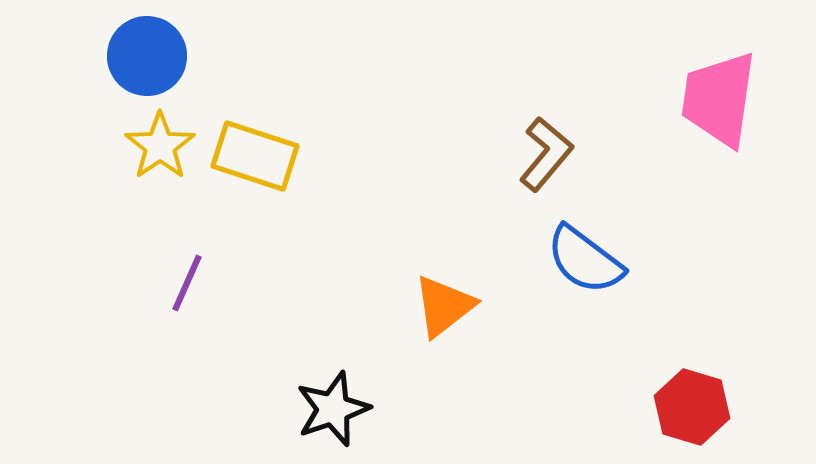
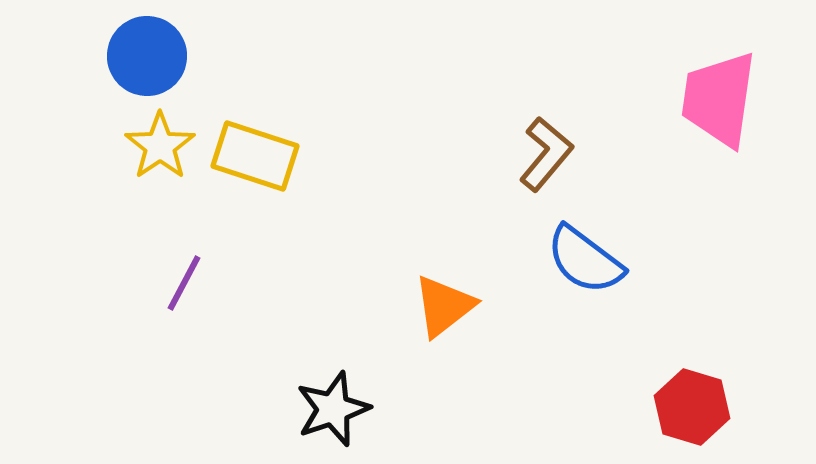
purple line: moved 3 px left; rotated 4 degrees clockwise
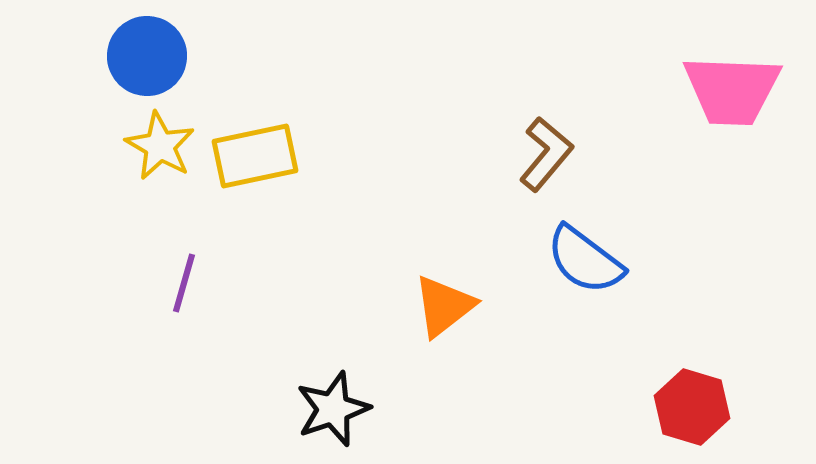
pink trapezoid: moved 13 px right, 9 px up; rotated 96 degrees counterclockwise
yellow star: rotated 8 degrees counterclockwise
yellow rectangle: rotated 30 degrees counterclockwise
purple line: rotated 12 degrees counterclockwise
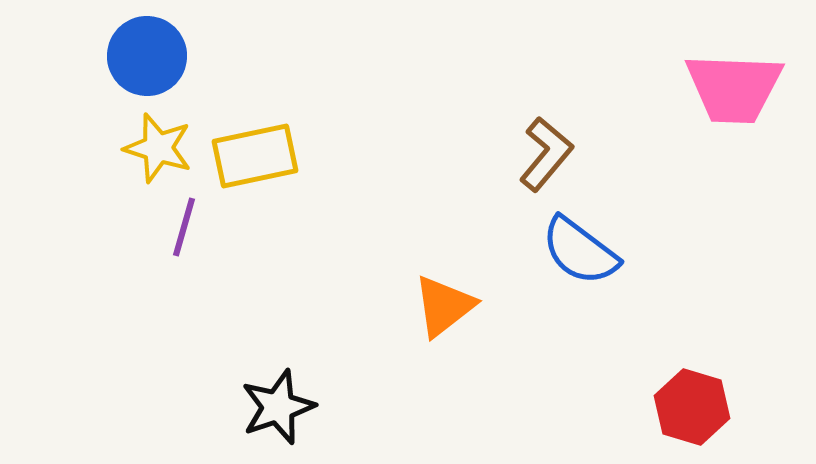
pink trapezoid: moved 2 px right, 2 px up
yellow star: moved 2 px left, 2 px down; rotated 12 degrees counterclockwise
blue semicircle: moved 5 px left, 9 px up
purple line: moved 56 px up
black star: moved 55 px left, 2 px up
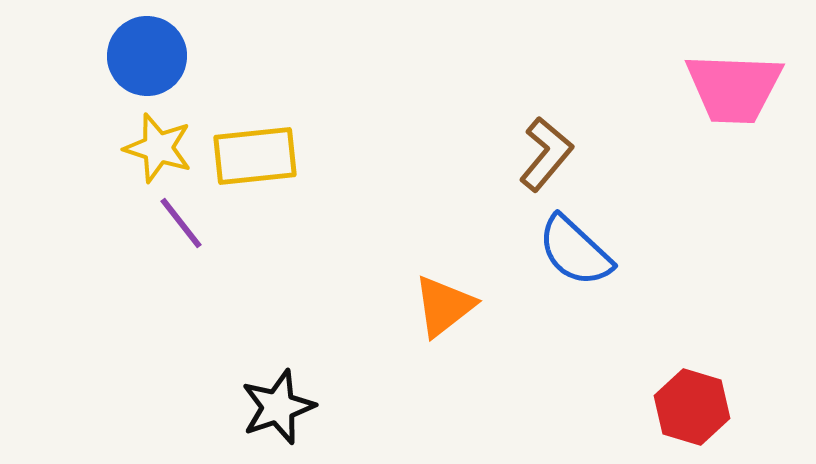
yellow rectangle: rotated 6 degrees clockwise
purple line: moved 3 px left, 4 px up; rotated 54 degrees counterclockwise
blue semicircle: moved 5 px left; rotated 6 degrees clockwise
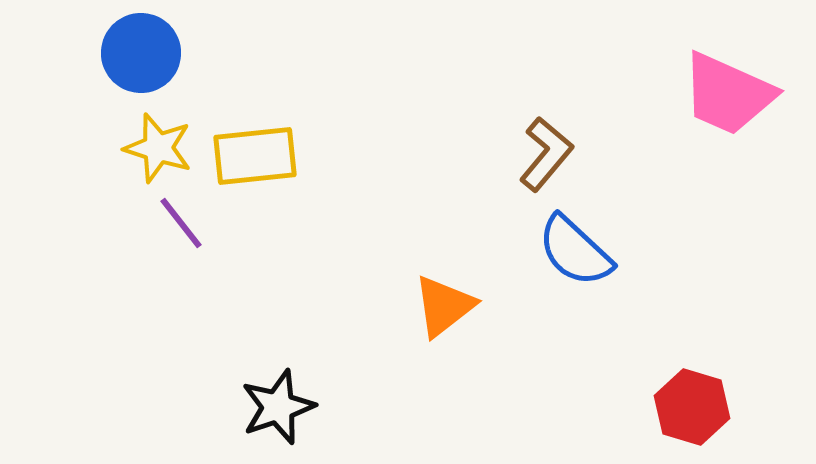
blue circle: moved 6 px left, 3 px up
pink trapezoid: moved 6 px left, 6 px down; rotated 22 degrees clockwise
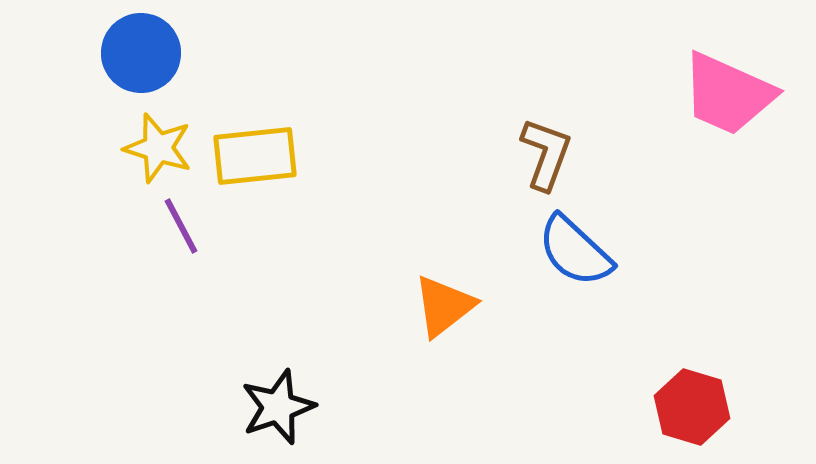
brown L-shape: rotated 20 degrees counterclockwise
purple line: moved 3 px down; rotated 10 degrees clockwise
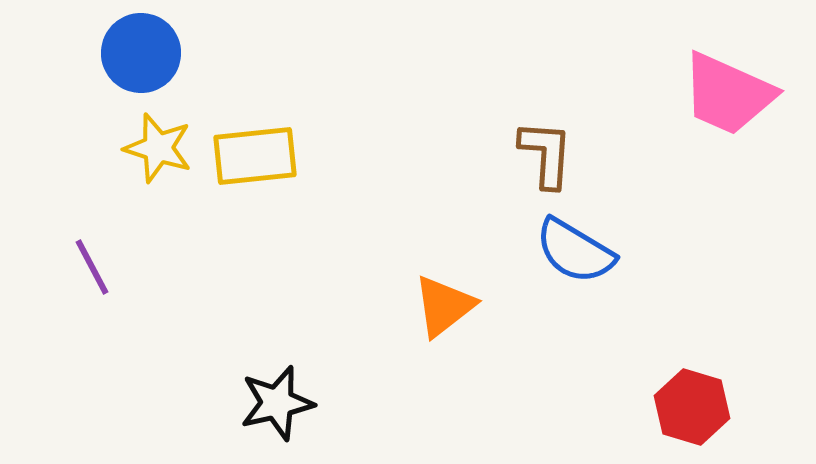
brown L-shape: rotated 16 degrees counterclockwise
purple line: moved 89 px left, 41 px down
blue semicircle: rotated 12 degrees counterclockwise
black star: moved 1 px left, 4 px up; rotated 6 degrees clockwise
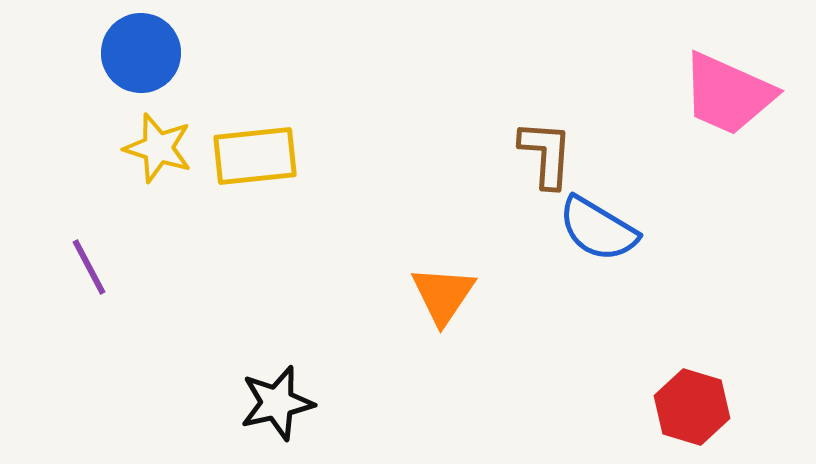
blue semicircle: moved 23 px right, 22 px up
purple line: moved 3 px left
orange triangle: moved 1 px left, 11 px up; rotated 18 degrees counterclockwise
